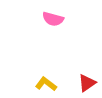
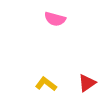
pink semicircle: moved 2 px right
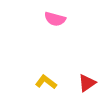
yellow L-shape: moved 2 px up
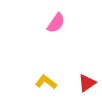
pink semicircle: moved 1 px right, 4 px down; rotated 70 degrees counterclockwise
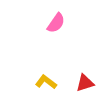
red triangle: moved 2 px left; rotated 18 degrees clockwise
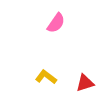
yellow L-shape: moved 5 px up
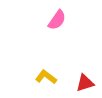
pink semicircle: moved 1 px right, 3 px up
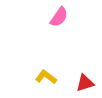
pink semicircle: moved 2 px right, 3 px up
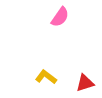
pink semicircle: moved 1 px right
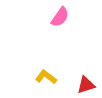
red triangle: moved 1 px right, 2 px down
